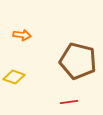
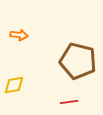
orange arrow: moved 3 px left
yellow diamond: moved 8 px down; rotated 30 degrees counterclockwise
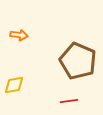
brown pentagon: rotated 9 degrees clockwise
red line: moved 1 px up
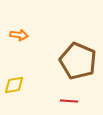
red line: rotated 12 degrees clockwise
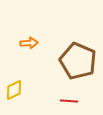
orange arrow: moved 10 px right, 8 px down; rotated 12 degrees counterclockwise
yellow diamond: moved 5 px down; rotated 15 degrees counterclockwise
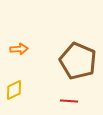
orange arrow: moved 10 px left, 6 px down
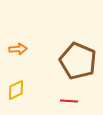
orange arrow: moved 1 px left
yellow diamond: moved 2 px right
